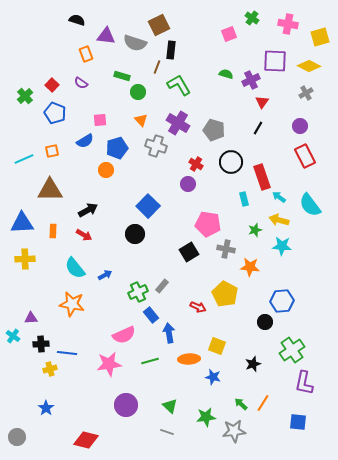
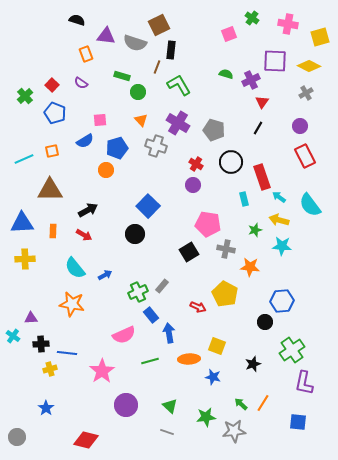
purple circle at (188, 184): moved 5 px right, 1 px down
pink star at (109, 364): moved 7 px left, 7 px down; rotated 25 degrees counterclockwise
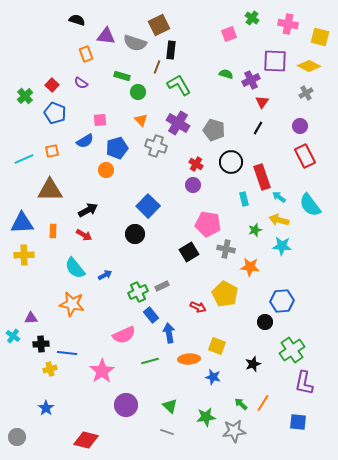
yellow square at (320, 37): rotated 30 degrees clockwise
yellow cross at (25, 259): moved 1 px left, 4 px up
gray rectangle at (162, 286): rotated 24 degrees clockwise
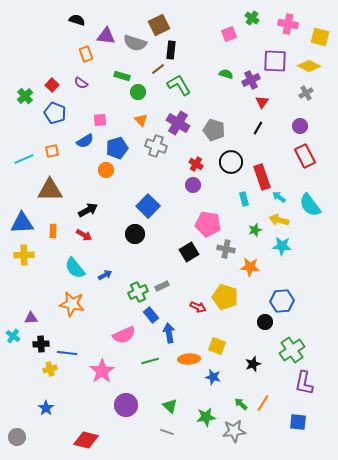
brown line at (157, 67): moved 1 px right, 2 px down; rotated 32 degrees clockwise
yellow pentagon at (225, 294): moved 3 px down; rotated 10 degrees counterclockwise
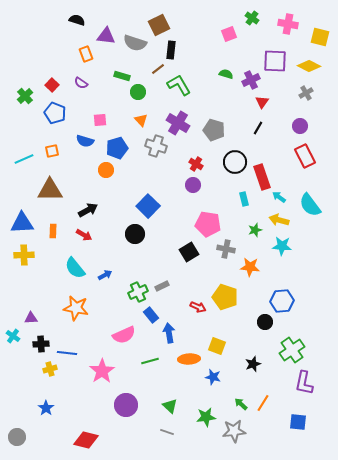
blue semicircle at (85, 141): rotated 48 degrees clockwise
black circle at (231, 162): moved 4 px right
orange star at (72, 304): moved 4 px right, 4 px down
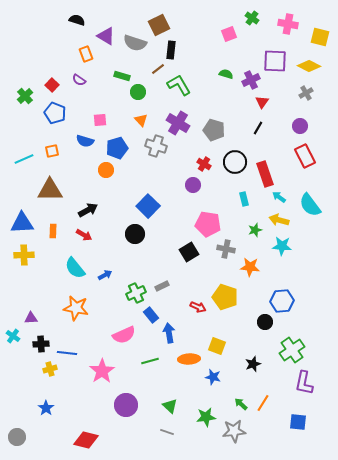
purple triangle at (106, 36): rotated 24 degrees clockwise
purple semicircle at (81, 83): moved 2 px left, 3 px up
red cross at (196, 164): moved 8 px right
red rectangle at (262, 177): moved 3 px right, 3 px up
green cross at (138, 292): moved 2 px left, 1 px down
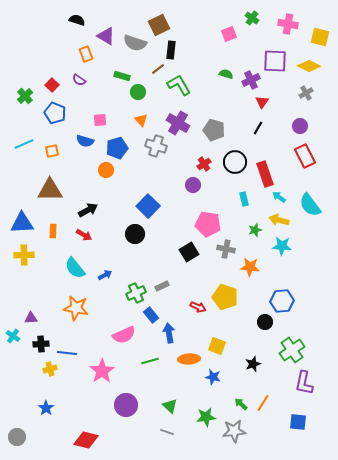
cyan line at (24, 159): moved 15 px up
red cross at (204, 164): rotated 24 degrees clockwise
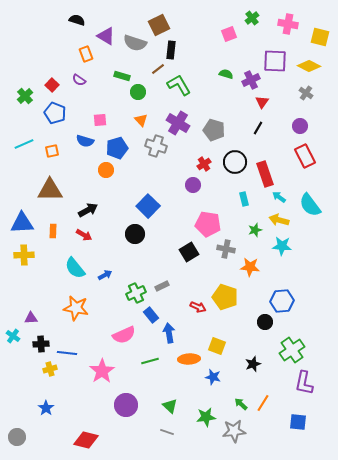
green cross at (252, 18): rotated 16 degrees clockwise
gray cross at (306, 93): rotated 24 degrees counterclockwise
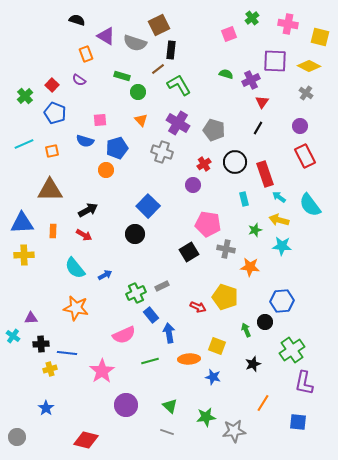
gray cross at (156, 146): moved 6 px right, 6 px down
green arrow at (241, 404): moved 5 px right, 74 px up; rotated 24 degrees clockwise
